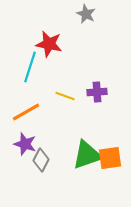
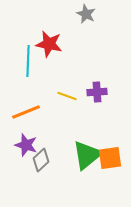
cyan line: moved 2 px left, 6 px up; rotated 16 degrees counterclockwise
yellow line: moved 2 px right
orange line: rotated 8 degrees clockwise
purple star: moved 1 px right, 1 px down
green triangle: rotated 20 degrees counterclockwise
gray diamond: rotated 20 degrees clockwise
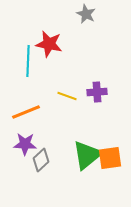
purple star: moved 1 px left, 1 px up; rotated 15 degrees counterclockwise
